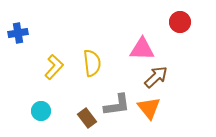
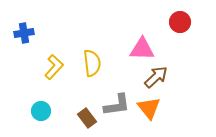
blue cross: moved 6 px right
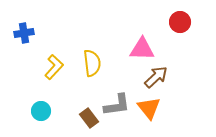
brown rectangle: moved 2 px right
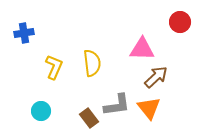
yellow L-shape: rotated 20 degrees counterclockwise
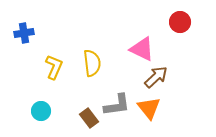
pink triangle: rotated 24 degrees clockwise
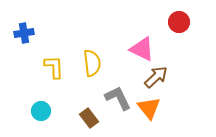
red circle: moved 1 px left
yellow L-shape: rotated 25 degrees counterclockwise
gray L-shape: moved 1 px right, 7 px up; rotated 108 degrees counterclockwise
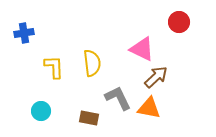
orange triangle: rotated 40 degrees counterclockwise
brown rectangle: rotated 42 degrees counterclockwise
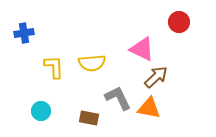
yellow semicircle: rotated 92 degrees clockwise
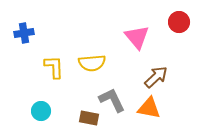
pink triangle: moved 5 px left, 12 px up; rotated 24 degrees clockwise
gray L-shape: moved 6 px left, 2 px down
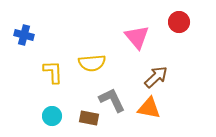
blue cross: moved 2 px down; rotated 24 degrees clockwise
yellow L-shape: moved 1 px left, 5 px down
cyan circle: moved 11 px right, 5 px down
